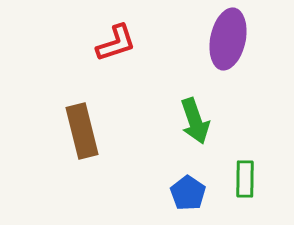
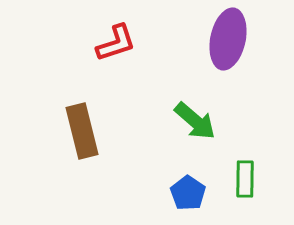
green arrow: rotated 30 degrees counterclockwise
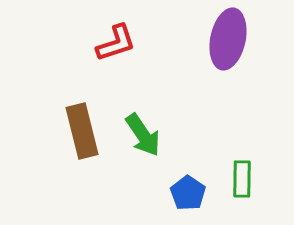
green arrow: moved 52 px left, 14 px down; rotated 15 degrees clockwise
green rectangle: moved 3 px left
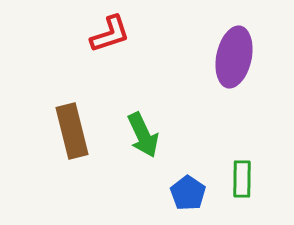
purple ellipse: moved 6 px right, 18 px down
red L-shape: moved 6 px left, 9 px up
brown rectangle: moved 10 px left
green arrow: rotated 9 degrees clockwise
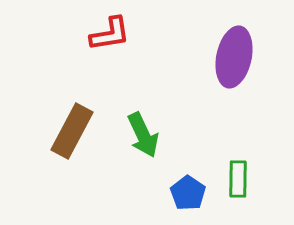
red L-shape: rotated 9 degrees clockwise
brown rectangle: rotated 42 degrees clockwise
green rectangle: moved 4 px left
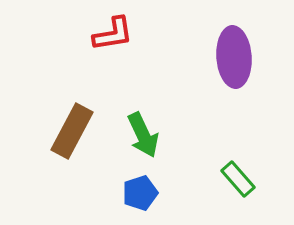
red L-shape: moved 3 px right
purple ellipse: rotated 16 degrees counterclockwise
green rectangle: rotated 42 degrees counterclockwise
blue pentagon: moved 48 px left; rotated 20 degrees clockwise
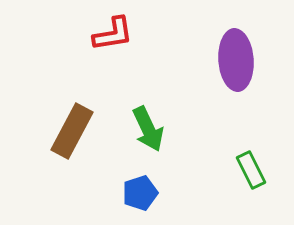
purple ellipse: moved 2 px right, 3 px down
green arrow: moved 5 px right, 6 px up
green rectangle: moved 13 px right, 9 px up; rotated 15 degrees clockwise
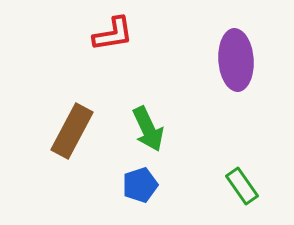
green rectangle: moved 9 px left, 16 px down; rotated 9 degrees counterclockwise
blue pentagon: moved 8 px up
